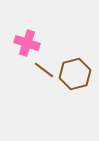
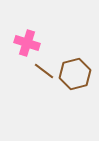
brown line: moved 1 px down
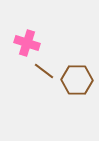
brown hexagon: moved 2 px right, 6 px down; rotated 16 degrees clockwise
